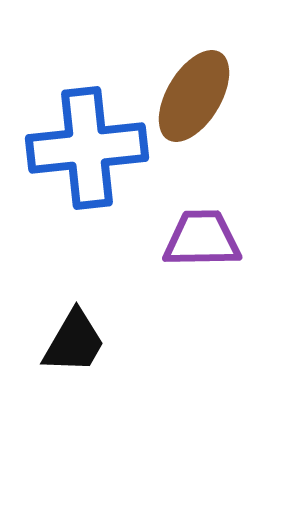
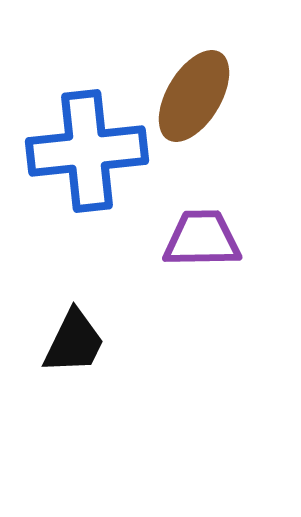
blue cross: moved 3 px down
black trapezoid: rotated 4 degrees counterclockwise
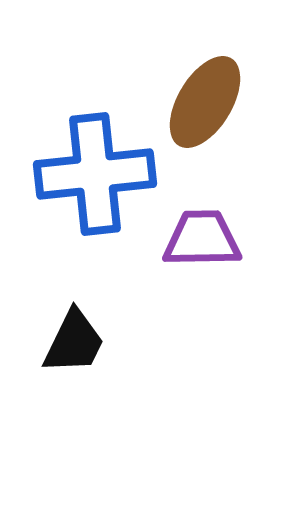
brown ellipse: moved 11 px right, 6 px down
blue cross: moved 8 px right, 23 px down
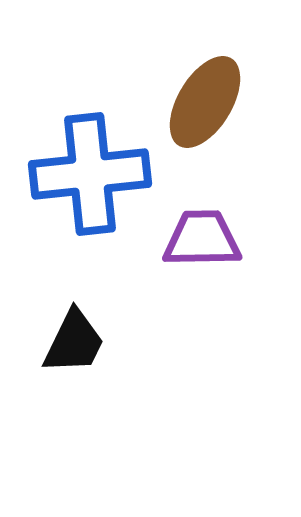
blue cross: moved 5 px left
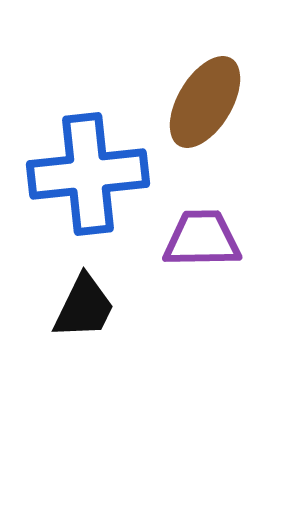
blue cross: moved 2 px left
black trapezoid: moved 10 px right, 35 px up
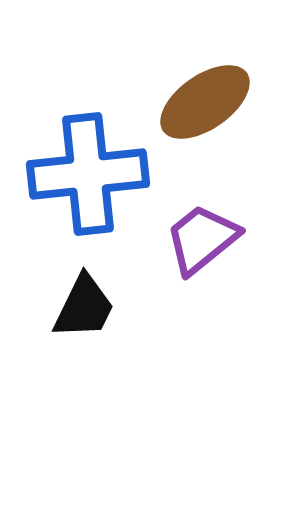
brown ellipse: rotated 24 degrees clockwise
purple trapezoid: rotated 38 degrees counterclockwise
